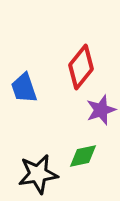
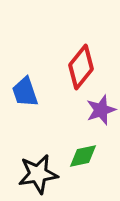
blue trapezoid: moved 1 px right, 4 px down
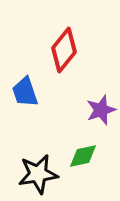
red diamond: moved 17 px left, 17 px up
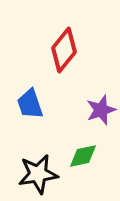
blue trapezoid: moved 5 px right, 12 px down
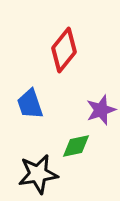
green diamond: moved 7 px left, 10 px up
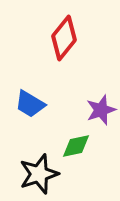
red diamond: moved 12 px up
blue trapezoid: rotated 40 degrees counterclockwise
black star: moved 1 px right; rotated 9 degrees counterclockwise
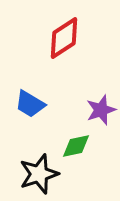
red diamond: rotated 18 degrees clockwise
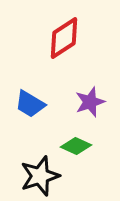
purple star: moved 11 px left, 8 px up
green diamond: rotated 36 degrees clockwise
black star: moved 1 px right, 2 px down
